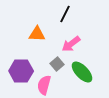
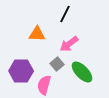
pink arrow: moved 2 px left
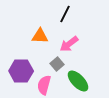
orange triangle: moved 3 px right, 2 px down
green ellipse: moved 4 px left, 9 px down
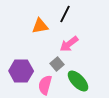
orange triangle: moved 10 px up; rotated 12 degrees counterclockwise
pink semicircle: moved 1 px right
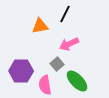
pink arrow: rotated 12 degrees clockwise
green ellipse: moved 1 px left
pink semicircle: rotated 24 degrees counterclockwise
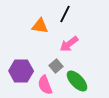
orange triangle: rotated 18 degrees clockwise
pink arrow: rotated 12 degrees counterclockwise
gray square: moved 1 px left, 2 px down
pink semicircle: rotated 12 degrees counterclockwise
